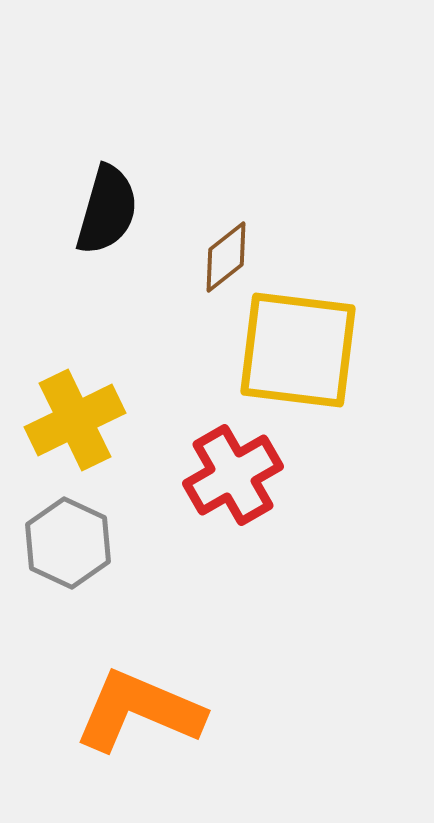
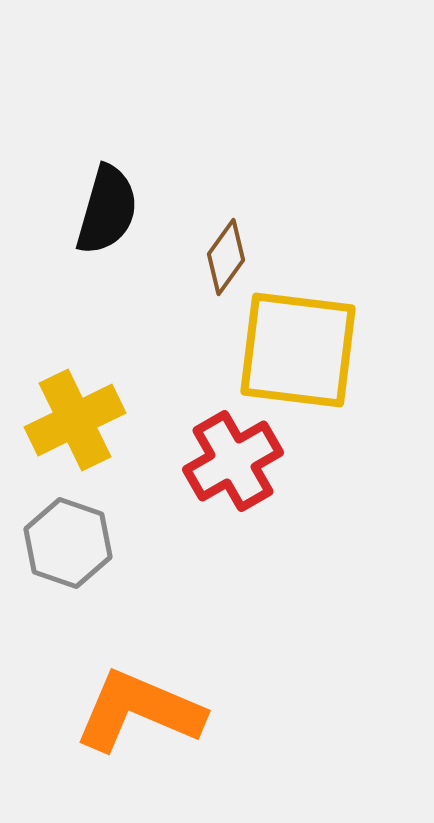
brown diamond: rotated 16 degrees counterclockwise
red cross: moved 14 px up
gray hexagon: rotated 6 degrees counterclockwise
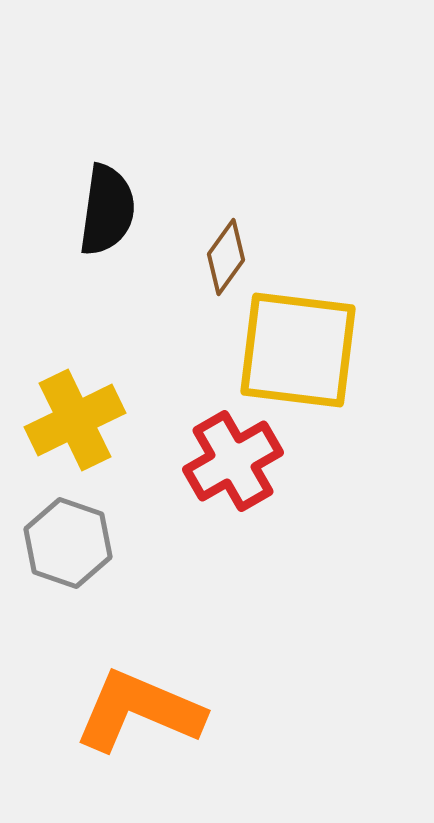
black semicircle: rotated 8 degrees counterclockwise
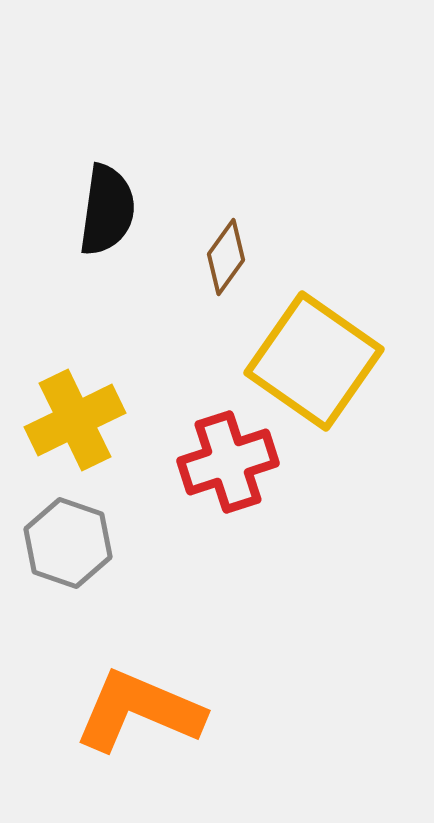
yellow square: moved 16 px right, 11 px down; rotated 28 degrees clockwise
red cross: moved 5 px left, 1 px down; rotated 12 degrees clockwise
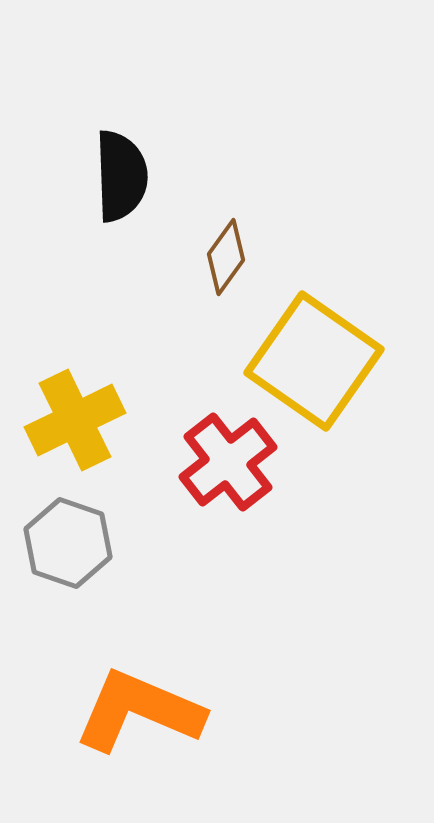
black semicircle: moved 14 px right, 34 px up; rotated 10 degrees counterclockwise
red cross: rotated 20 degrees counterclockwise
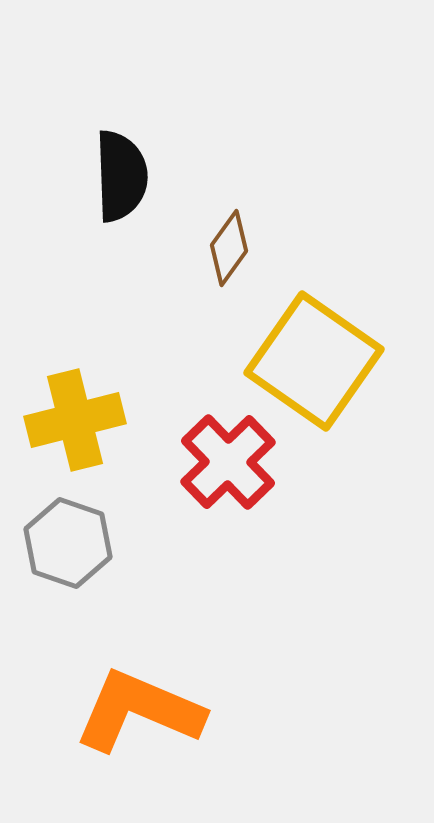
brown diamond: moved 3 px right, 9 px up
yellow cross: rotated 12 degrees clockwise
red cross: rotated 6 degrees counterclockwise
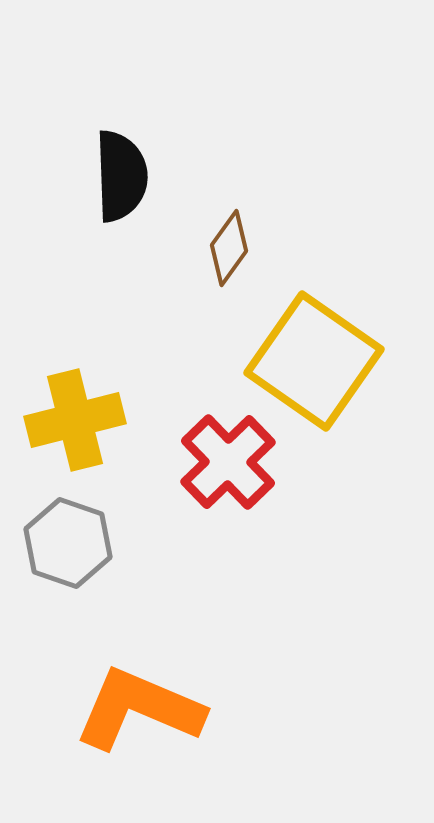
orange L-shape: moved 2 px up
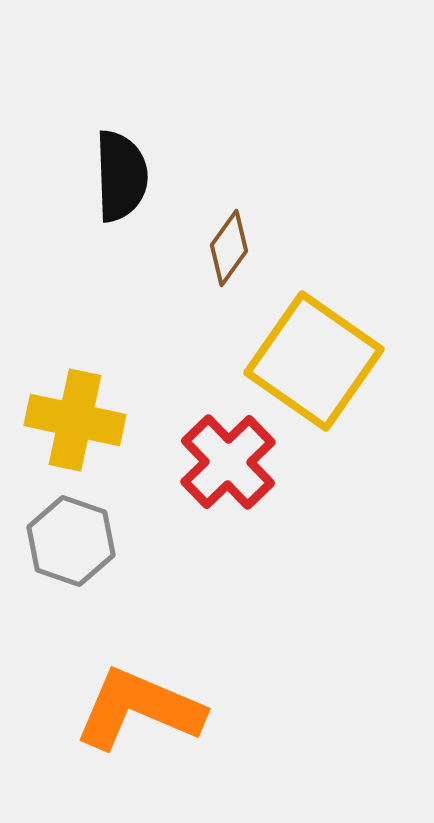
yellow cross: rotated 26 degrees clockwise
gray hexagon: moved 3 px right, 2 px up
